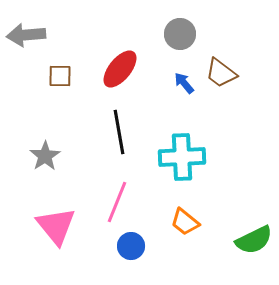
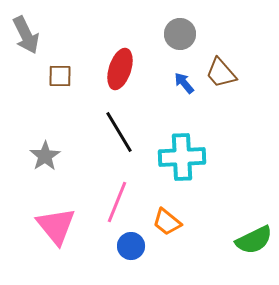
gray arrow: rotated 111 degrees counterclockwise
red ellipse: rotated 21 degrees counterclockwise
brown trapezoid: rotated 12 degrees clockwise
black line: rotated 21 degrees counterclockwise
orange trapezoid: moved 18 px left
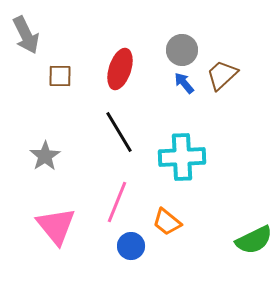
gray circle: moved 2 px right, 16 px down
brown trapezoid: moved 1 px right, 2 px down; rotated 88 degrees clockwise
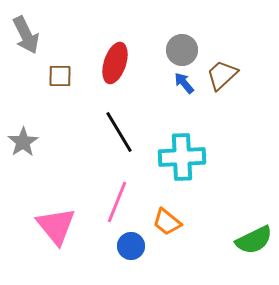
red ellipse: moved 5 px left, 6 px up
gray star: moved 22 px left, 14 px up
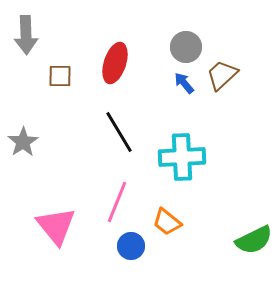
gray arrow: rotated 24 degrees clockwise
gray circle: moved 4 px right, 3 px up
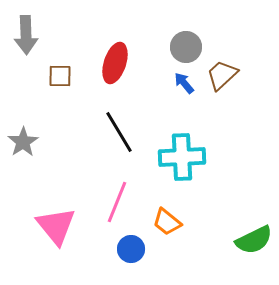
blue circle: moved 3 px down
